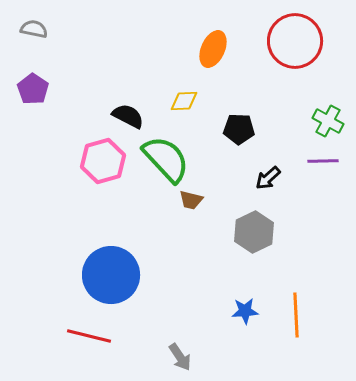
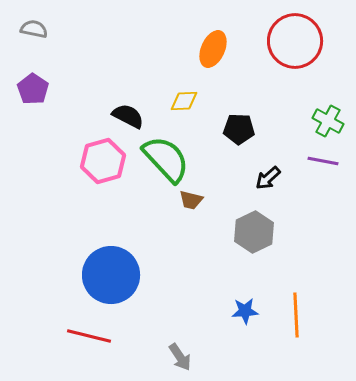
purple line: rotated 12 degrees clockwise
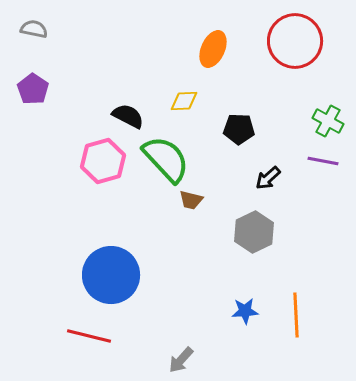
gray arrow: moved 1 px right, 3 px down; rotated 76 degrees clockwise
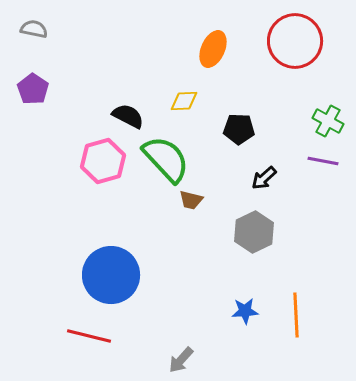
black arrow: moved 4 px left
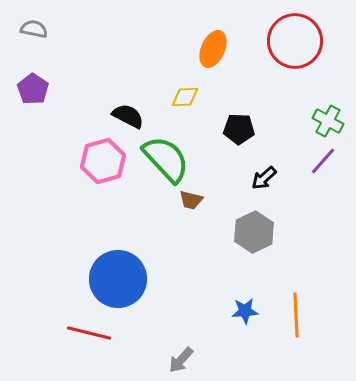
yellow diamond: moved 1 px right, 4 px up
purple line: rotated 60 degrees counterclockwise
blue circle: moved 7 px right, 4 px down
red line: moved 3 px up
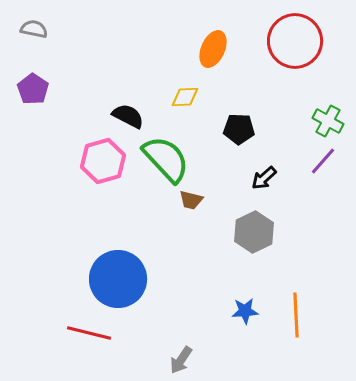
gray arrow: rotated 8 degrees counterclockwise
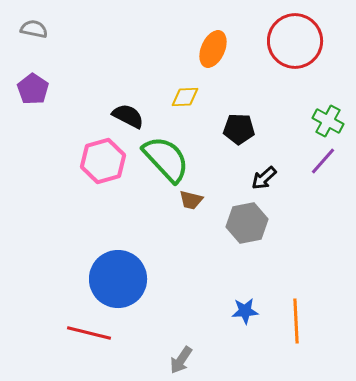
gray hexagon: moved 7 px left, 9 px up; rotated 15 degrees clockwise
orange line: moved 6 px down
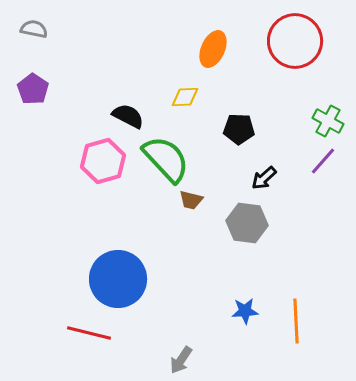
gray hexagon: rotated 18 degrees clockwise
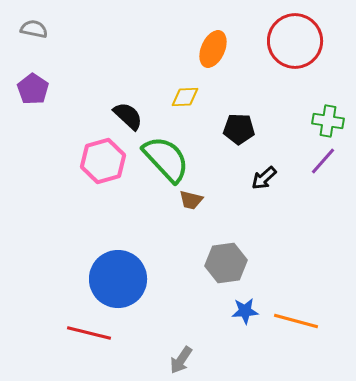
black semicircle: rotated 16 degrees clockwise
green cross: rotated 20 degrees counterclockwise
gray hexagon: moved 21 px left, 40 px down; rotated 15 degrees counterclockwise
orange line: rotated 72 degrees counterclockwise
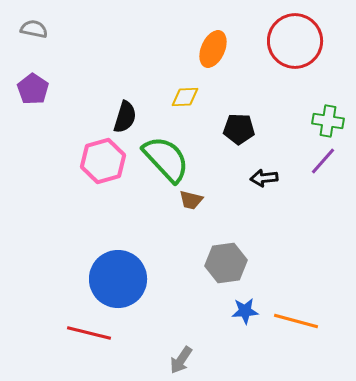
black semicircle: moved 3 px left, 1 px down; rotated 64 degrees clockwise
black arrow: rotated 36 degrees clockwise
